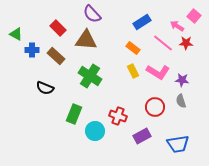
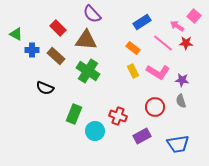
green cross: moved 2 px left, 5 px up
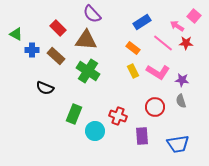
purple rectangle: rotated 66 degrees counterclockwise
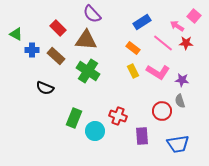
gray semicircle: moved 1 px left
red circle: moved 7 px right, 4 px down
green rectangle: moved 4 px down
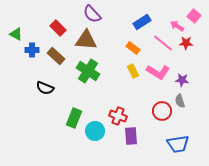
purple rectangle: moved 11 px left
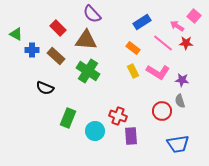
green rectangle: moved 6 px left
